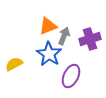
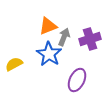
gray arrow: moved 1 px down
purple ellipse: moved 6 px right, 4 px down
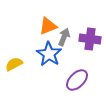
purple cross: rotated 25 degrees clockwise
purple ellipse: rotated 20 degrees clockwise
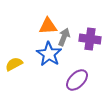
orange triangle: rotated 18 degrees clockwise
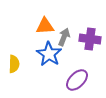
orange triangle: moved 3 px left
yellow semicircle: rotated 120 degrees clockwise
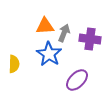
gray arrow: moved 4 px up
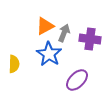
orange triangle: rotated 24 degrees counterclockwise
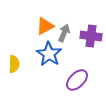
purple cross: moved 1 px right, 3 px up
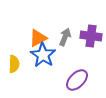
orange triangle: moved 7 px left, 12 px down
gray arrow: moved 1 px right, 4 px down
blue star: moved 6 px left, 1 px down
